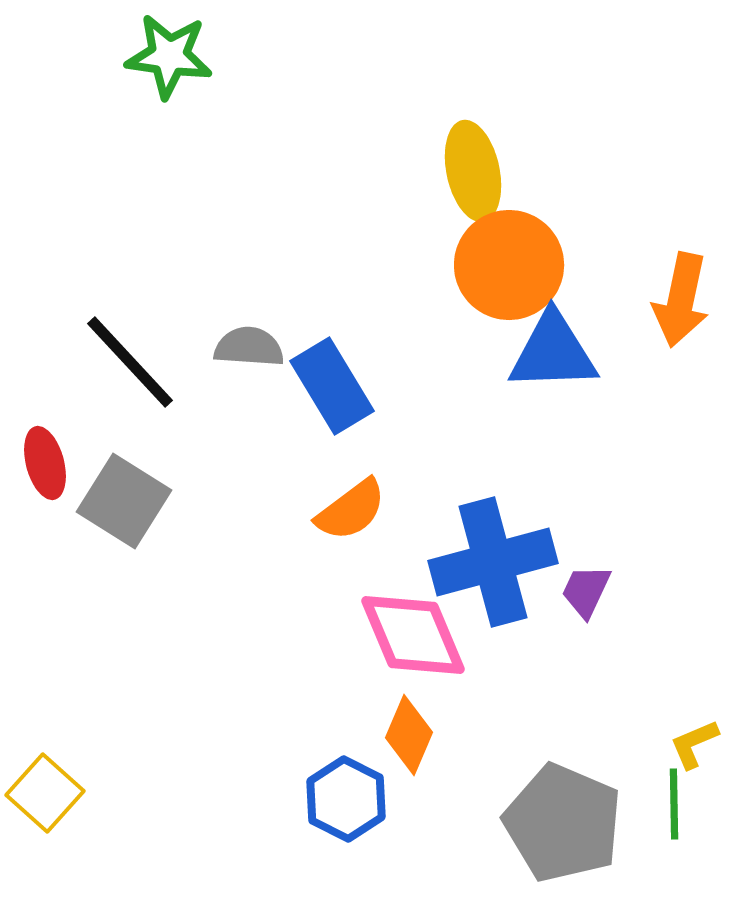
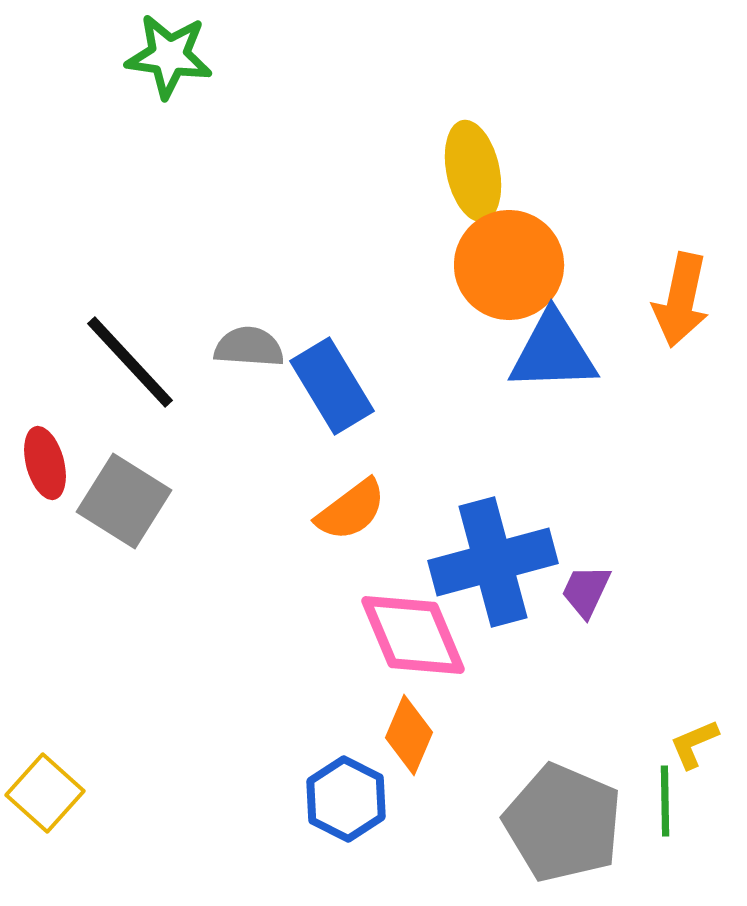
green line: moved 9 px left, 3 px up
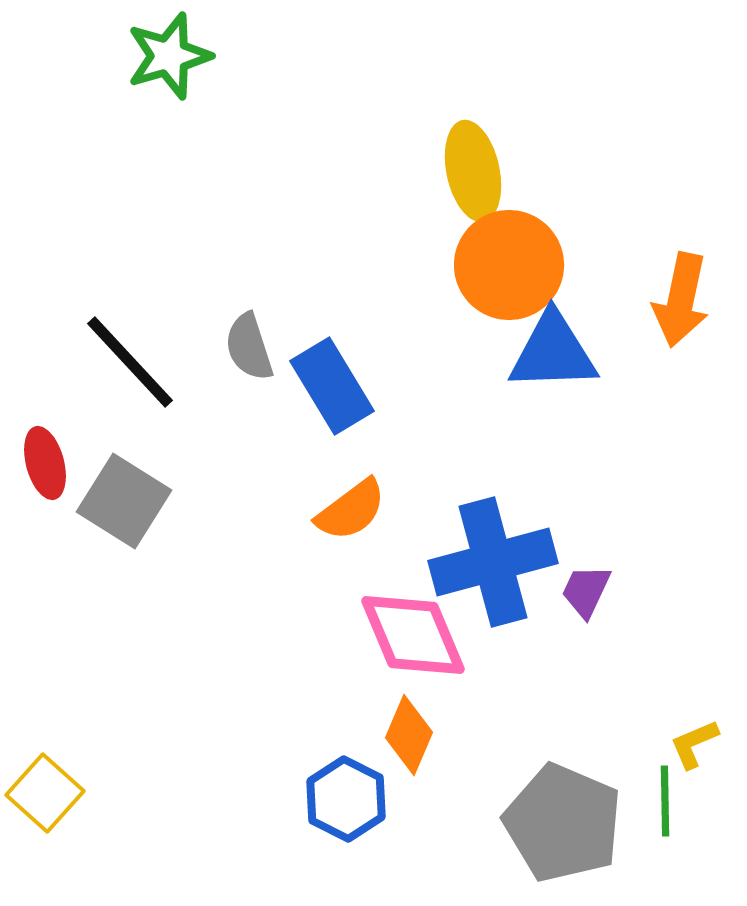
green star: rotated 24 degrees counterclockwise
gray semicircle: rotated 112 degrees counterclockwise
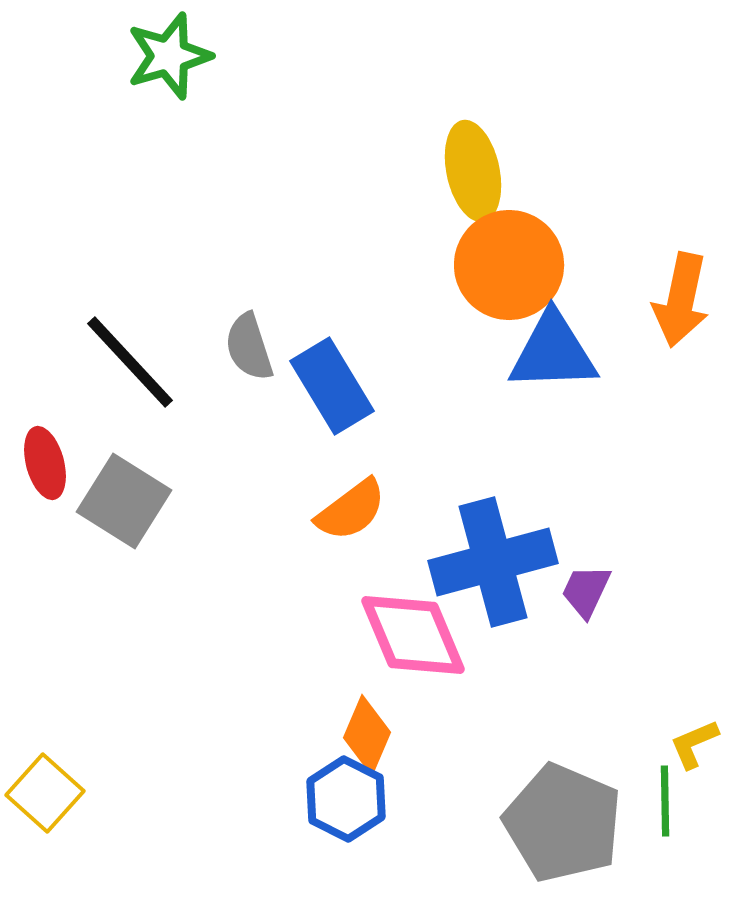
orange diamond: moved 42 px left
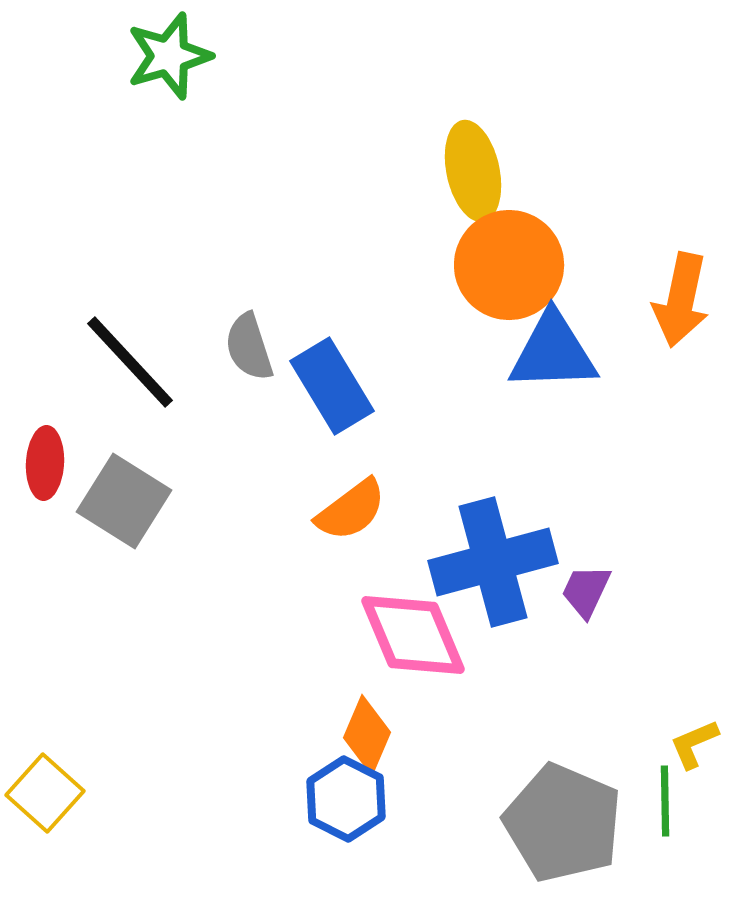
red ellipse: rotated 18 degrees clockwise
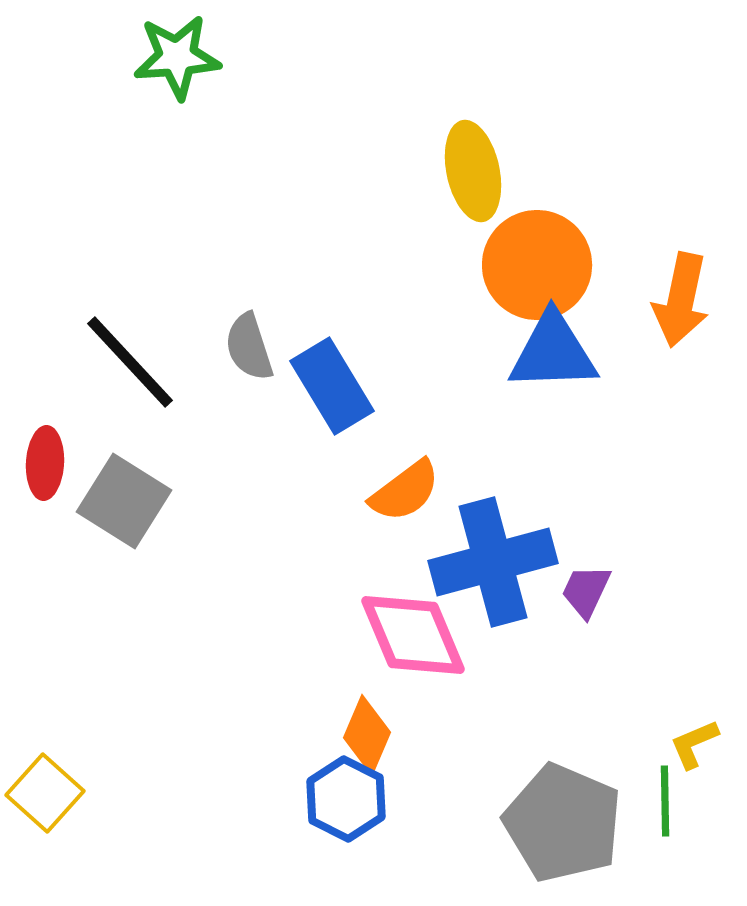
green star: moved 8 px right, 1 px down; rotated 12 degrees clockwise
orange circle: moved 28 px right
orange semicircle: moved 54 px right, 19 px up
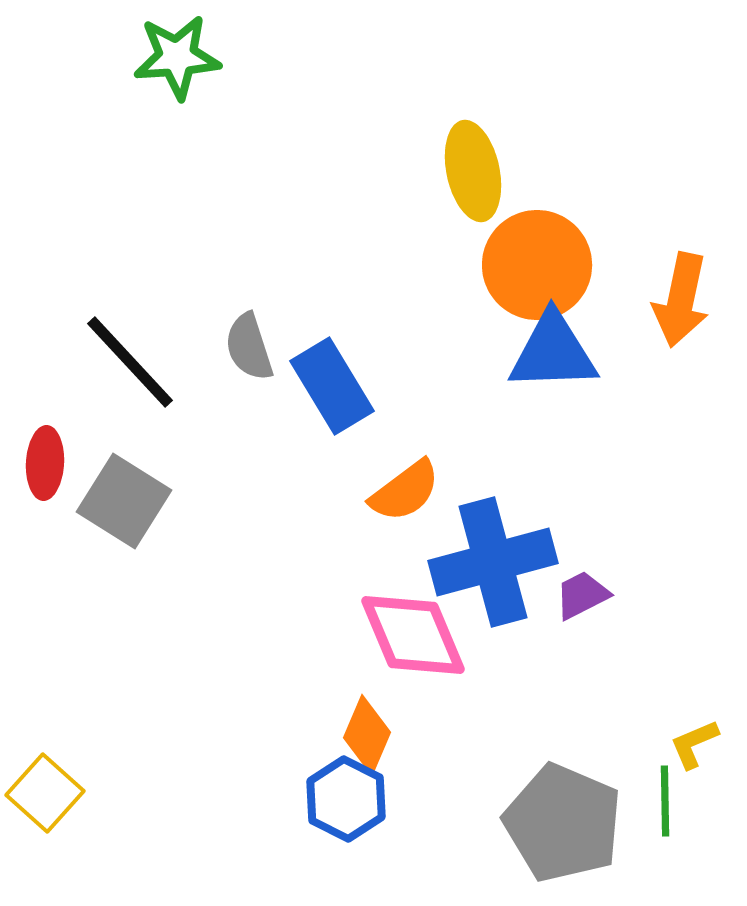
purple trapezoid: moved 4 px left, 4 px down; rotated 38 degrees clockwise
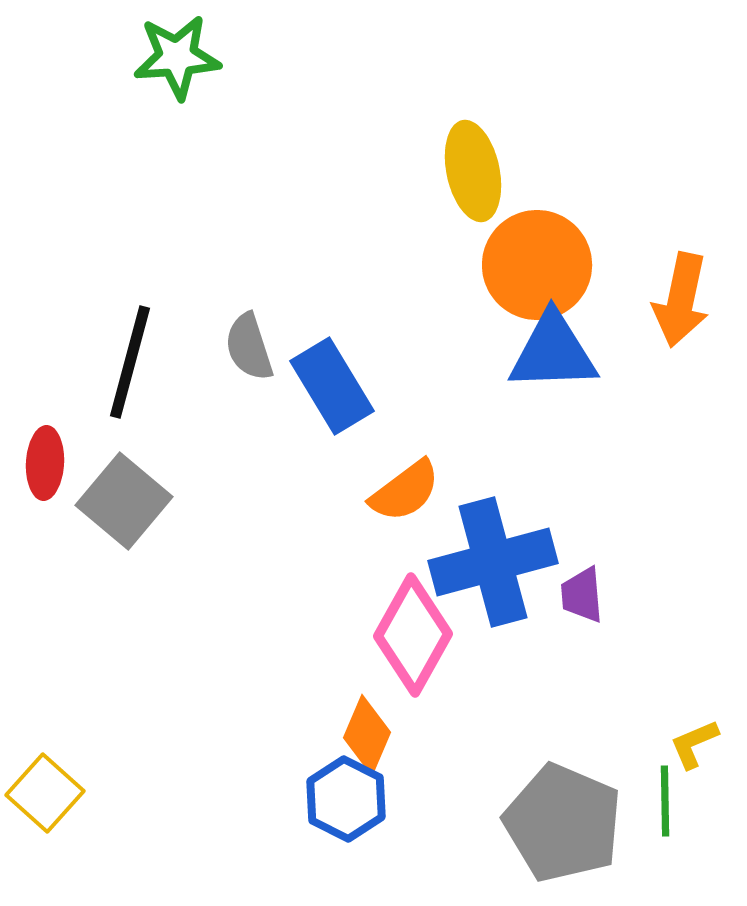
black line: rotated 58 degrees clockwise
gray square: rotated 8 degrees clockwise
purple trapezoid: rotated 68 degrees counterclockwise
pink diamond: rotated 52 degrees clockwise
